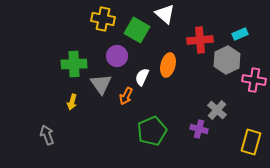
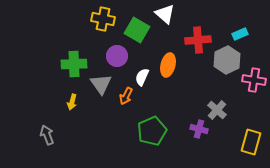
red cross: moved 2 px left
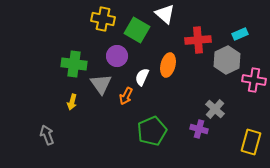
green cross: rotated 10 degrees clockwise
gray cross: moved 2 px left, 1 px up
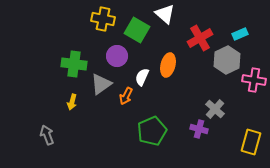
red cross: moved 2 px right, 2 px up; rotated 25 degrees counterclockwise
gray triangle: rotated 30 degrees clockwise
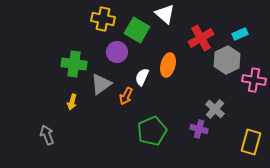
red cross: moved 1 px right
purple circle: moved 4 px up
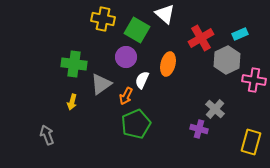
purple circle: moved 9 px right, 5 px down
orange ellipse: moved 1 px up
white semicircle: moved 3 px down
green pentagon: moved 16 px left, 7 px up
